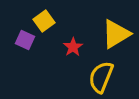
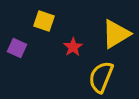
yellow square: rotated 35 degrees counterclockwise
purple square: moved 8 px left, 8 px down
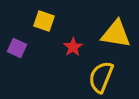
yellow triangle: rotated 40 degrees clockwise
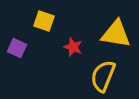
red star: rotated 18 degrees counterclockwise
yellow semicircle: moved 2 px right, 1 px up
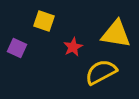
red star: rotated 24 degrees clockwise
yellow semicircle: moved 2 px left, 4 px up; rotated 40 degrees clockwise
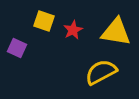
yellow triangle: moved 2 px up
red star: moved 17 px up
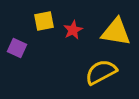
yellow square: rotated 30 degrees counterclockwise
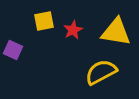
purple square: moved 4 px left, 2 px down
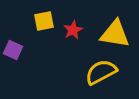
yellow triangle: moved 1 px left, 2 px down
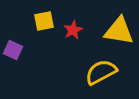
yellow triangle: moved 4 px right, 3 px up
